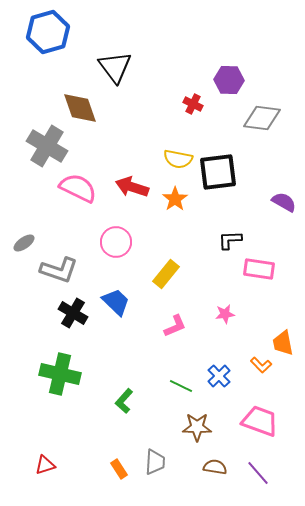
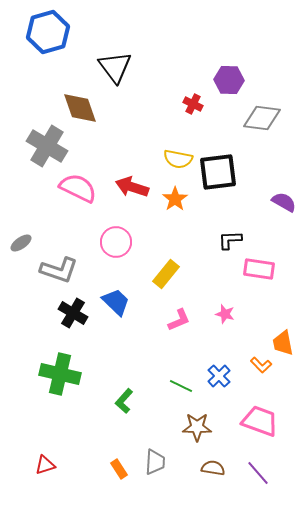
gray ellipse: moved 3 px left
pink star: rotated 24 degrees clockwise
pink L-shape: moved 4 px right, 6 px up
brown semicircle: moved 2 px left, 1 px down
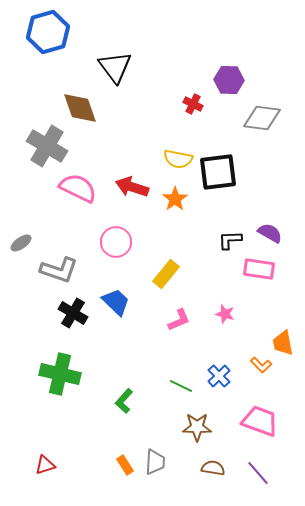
purple semicircle: moved 14 px left, 31 px down
orange rectangle: moved 6 px right, 4 px up
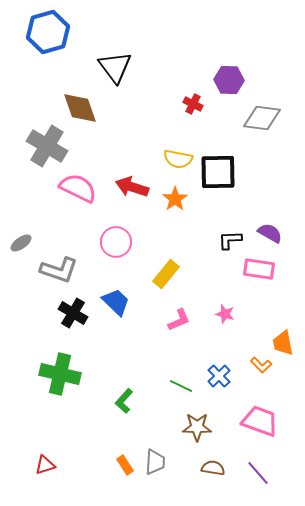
black square: rotated 6 degrees clockwise
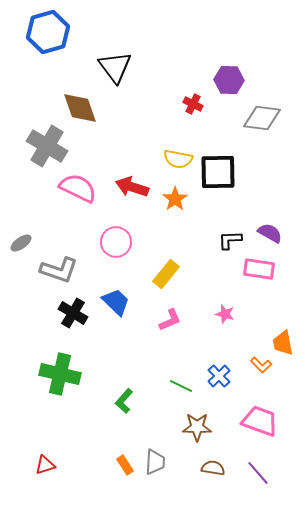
pink L-shape: moved 9 px left
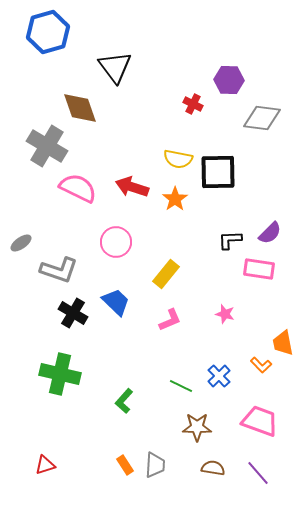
purple semicircle: rotated 105 degrees clockwise
gray trapezoid: moved 3 px down
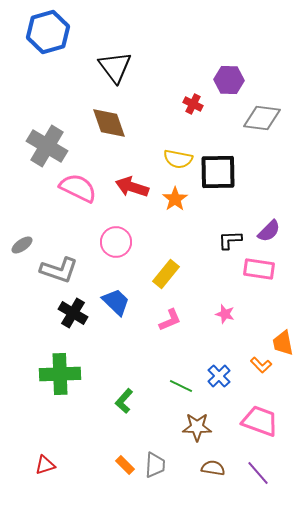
brown diamond: moved 29 px right, 15 px down
purple semicircle: moved 1 px left, 2 px up
gray ellipse: moved 1 px right, 2 px down
green cross: rotated 15 degrees counterclockwise
orange rectangle: rotated 12 degrees counterclockwise
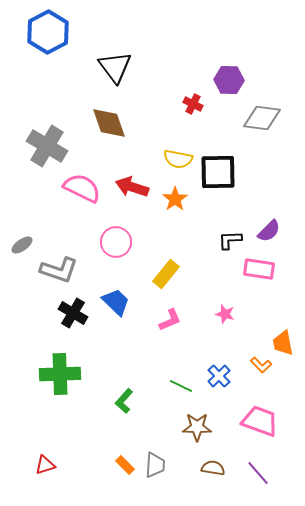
blue hexagon: rotated 12 degrees counterclockwise
pink semicircle: moved 4 px right
